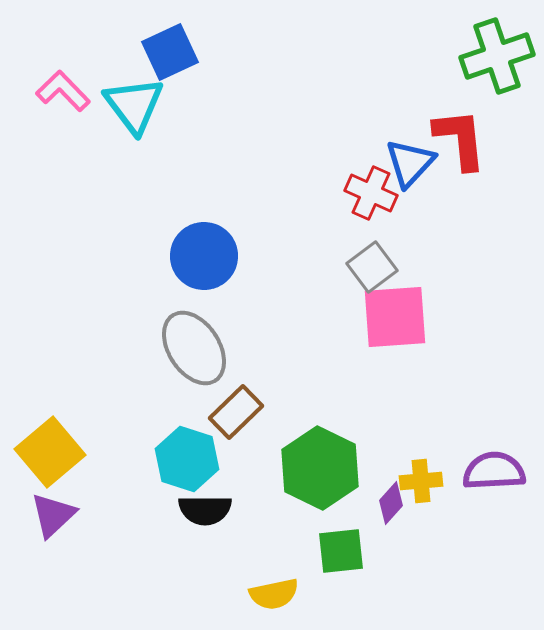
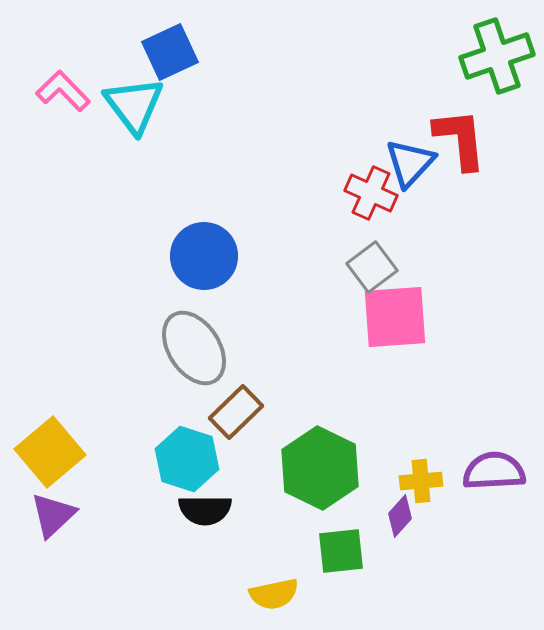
purple diamond: moved 9 px right, 13 px down
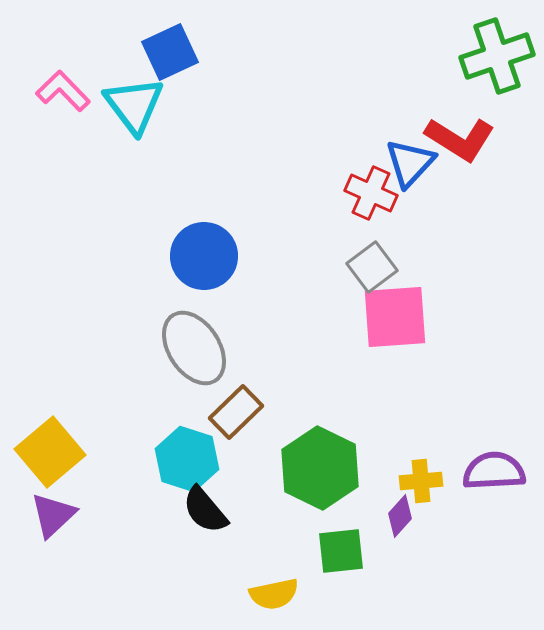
red L-shape: rotated 128 degrees clockwise
black semicircle: rotated 50 degrees clockwise
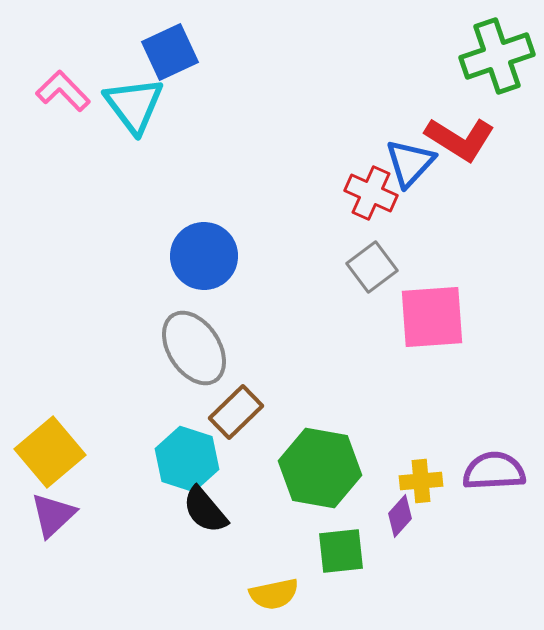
pink square: moved 37 px right
green hexagon: rotated 16 degrees counterclockwise
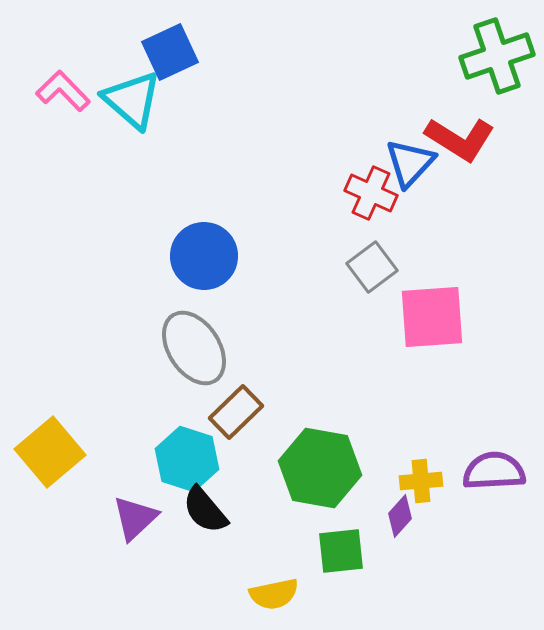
cyan triangle: moved 2 px left, 5 px up; rotated 12 degrees counterclockwise
purple triangle: moved 82 px right, 3 px down
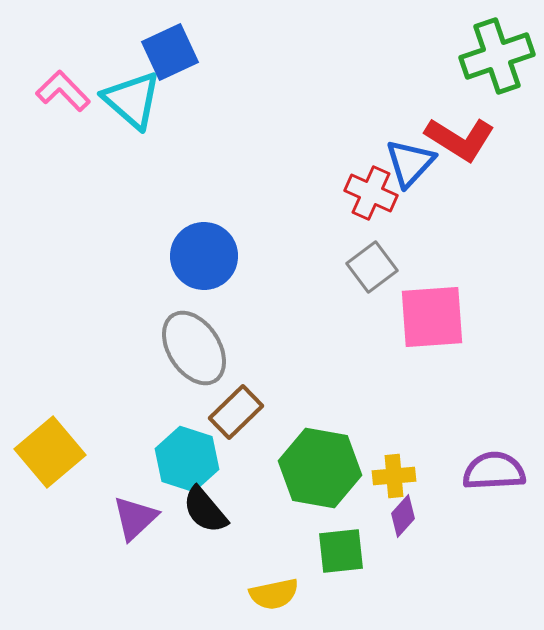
yellow cross: moved 27 px left, 5 px up
purple diamond: moved 3 px right
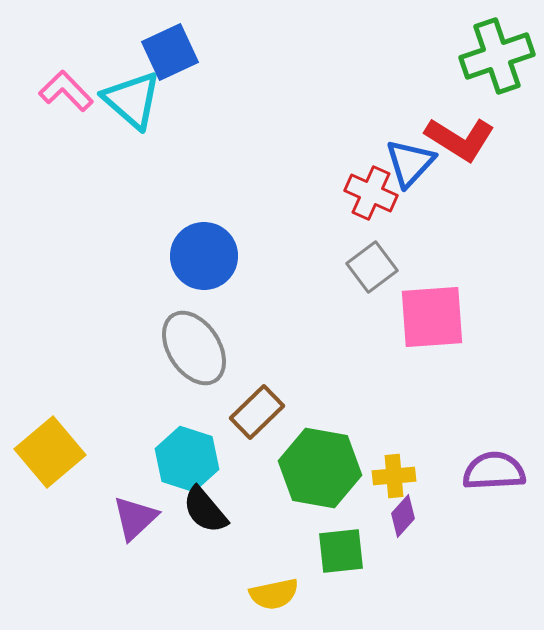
pink L-shape: moved 3 px right
brown rectangle: moved 21 px right
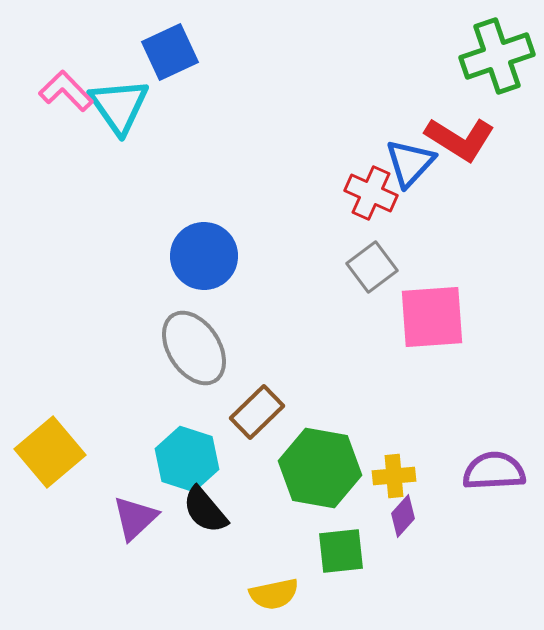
cyan triangle: moved 13 px left, 6 px down; rotated 14 degrees clockwise
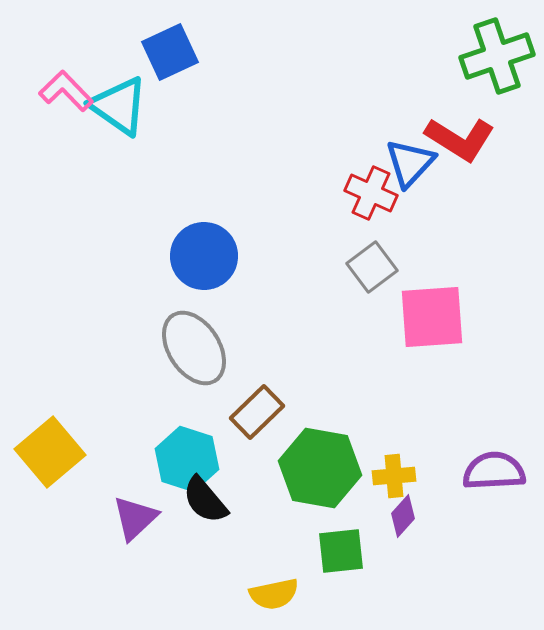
cyan triangle: rotated 20 degrees counterclockwise
black semicircle: moved 10 px up
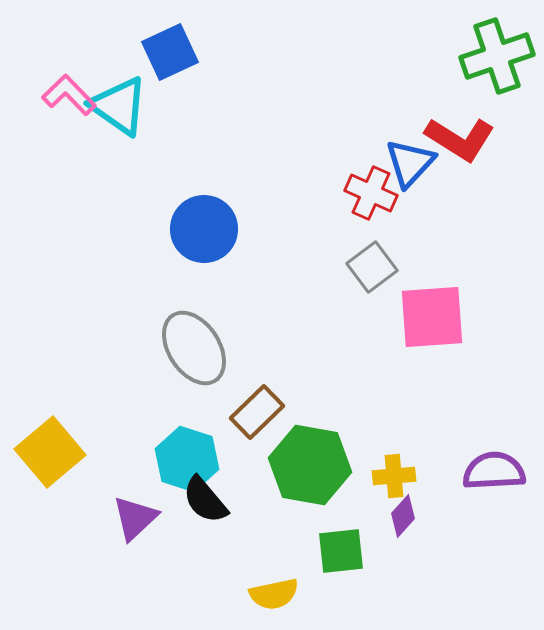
pink L-shape: moved 3 px right, 4 px down
blue circle: moved 27 px up
green hexagon: moved 10 px left, 3 px up
